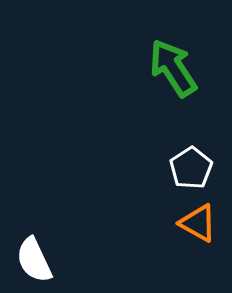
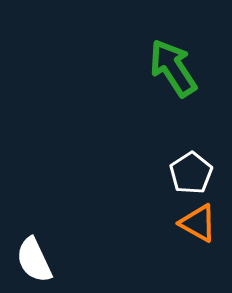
white pentagon: moved 5 px down
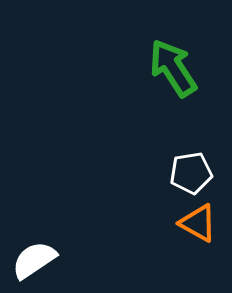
white pentagon: rotated 24 degrees clockwise
white semicircle: rotated 81 degrees clockwise
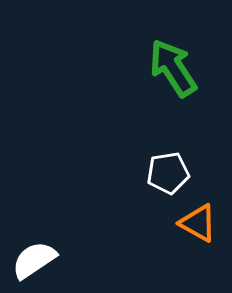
white pentagon: moved 23 px left
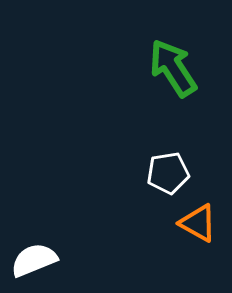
white semicircle: rotated 12 degrees clockwise
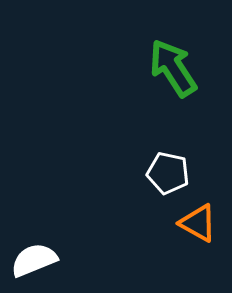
white pentagon: rotated 21 degrees clockwise
